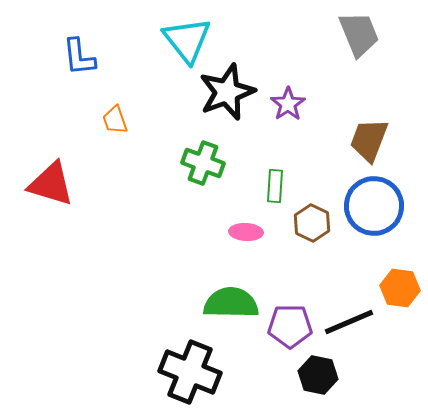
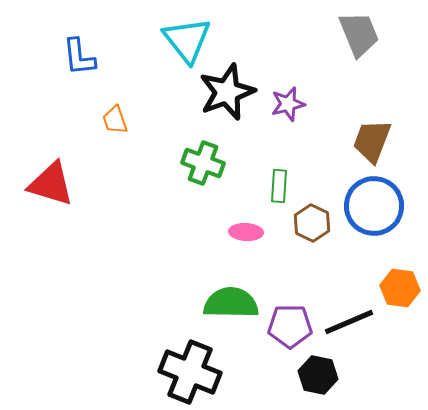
purple star: rotated 20 degrees clockwise
brown trapezoid: moved 3 px right, 1 px down
green rectangle: moved 4 px right
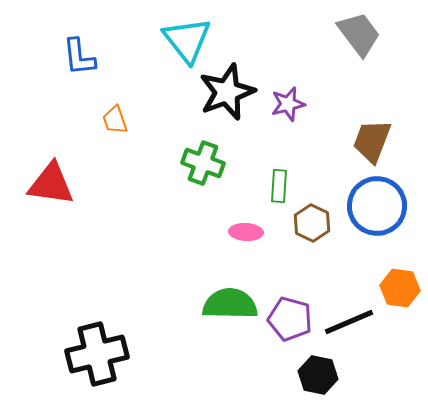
gray trapezoid: rotated 15 degrees counterclockwise
red triangle: rotated 9 degrees counterclockwise
blue circle: moved 3 px right
green semicircle: moved 1 px left, 1 px down
purple pentagon: moved 7 px up; rotated 15 degrees clockwise
black cross: moved 93 px left, 18 px up; rotated 36 degrees counterclockwise
